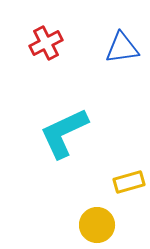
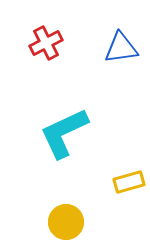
blue triangle: moved 1 px left
yellow circle: moved 31 px left, 3 px up
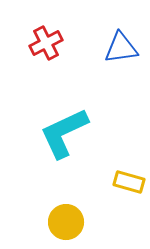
yellow rectangle: rotated 32 degrees clockwise
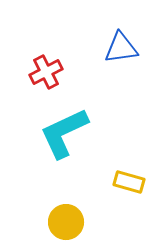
red cross: moved 29 px down
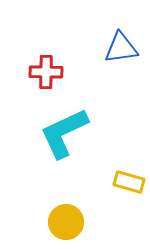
red cross: rotated 28 degrees clockwise
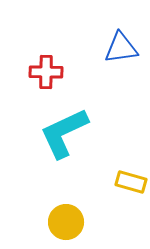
yellow rectangle: moved 2 px right
